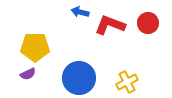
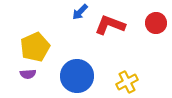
blue arrow: rotated 60 degrees counterclockwise
red circle: moved 8 px right
yellow pentagon: rotated 24 degrees counterclockwise
purple semicircle: rotated 21 degrees clockwise
blue circle: moved 2 px left, 2 px up
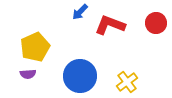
blue circle: moved 3 px right
yellow cross: rotated 10 degrees counterclockwise
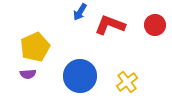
blue arrow: rotated 12 degrees counterclockwise
red circle: moved 1 px left, 2 px down
